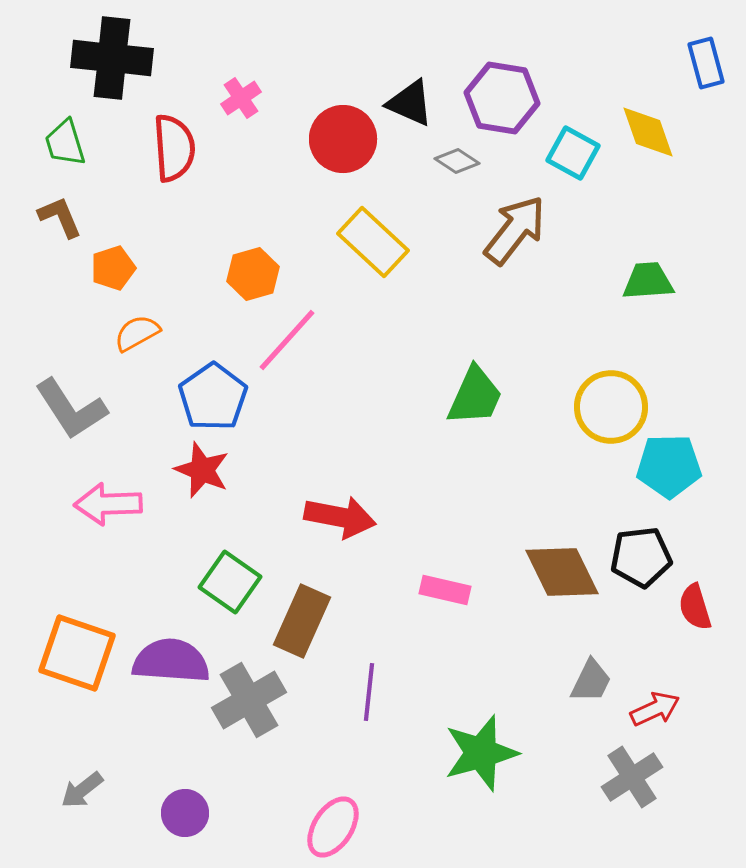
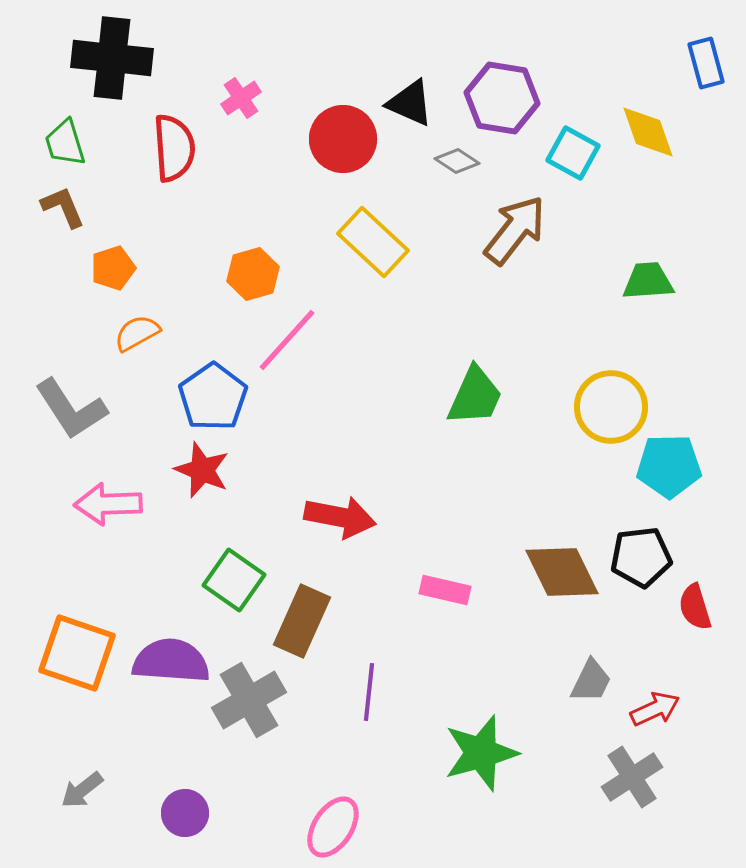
brown L-shape at (60, 217): moved 3 px right, 10 px up
green square at (230, 582): moved 4 px right, 2 px up
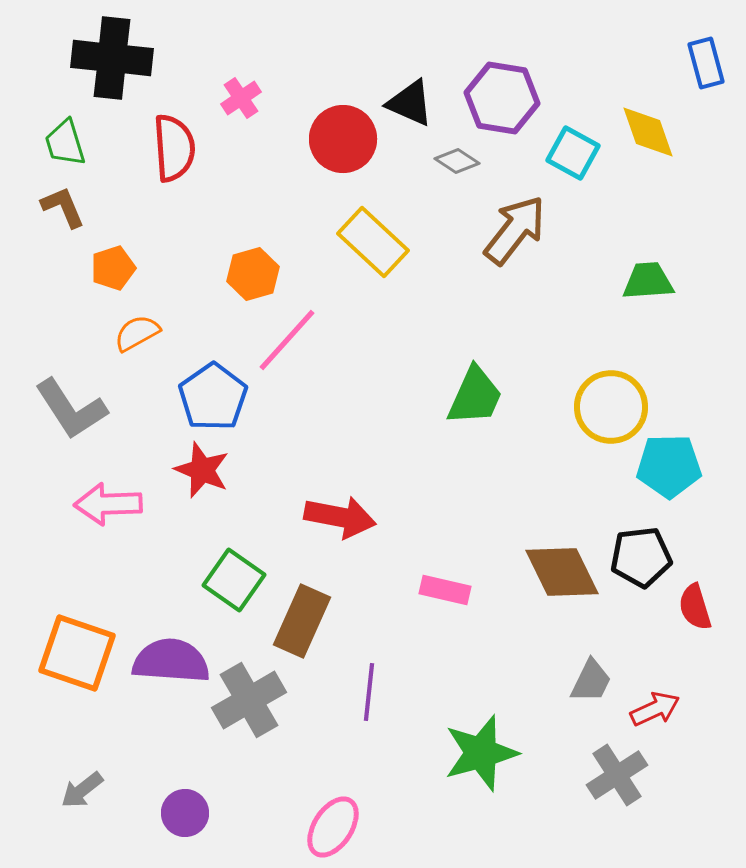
gray cross at (632, 777): moved 15 px left, 2 px up
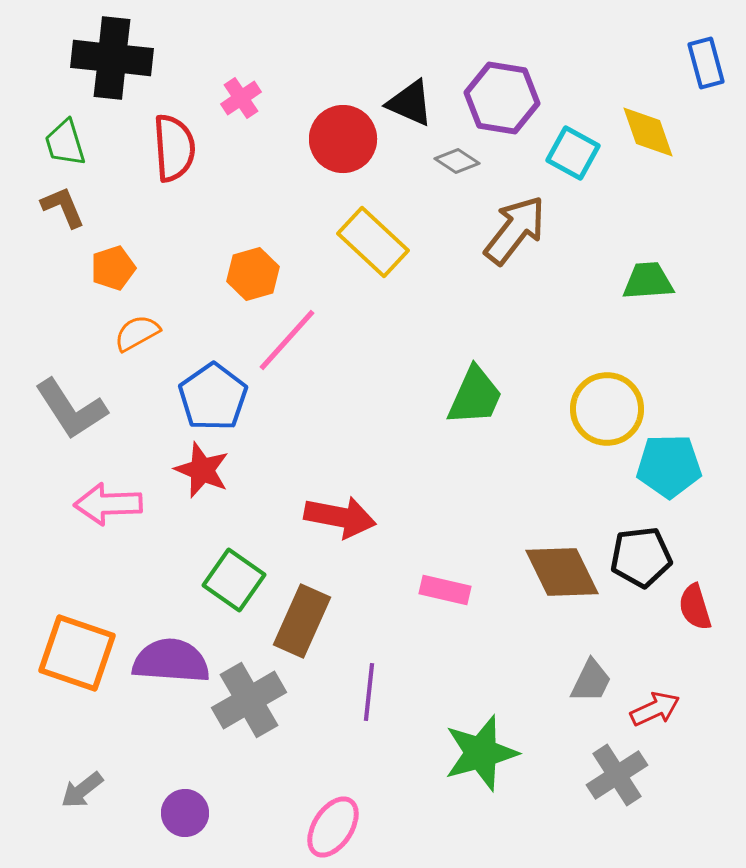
yellow circle at (611, 407): moved 4 px left, 2 px down
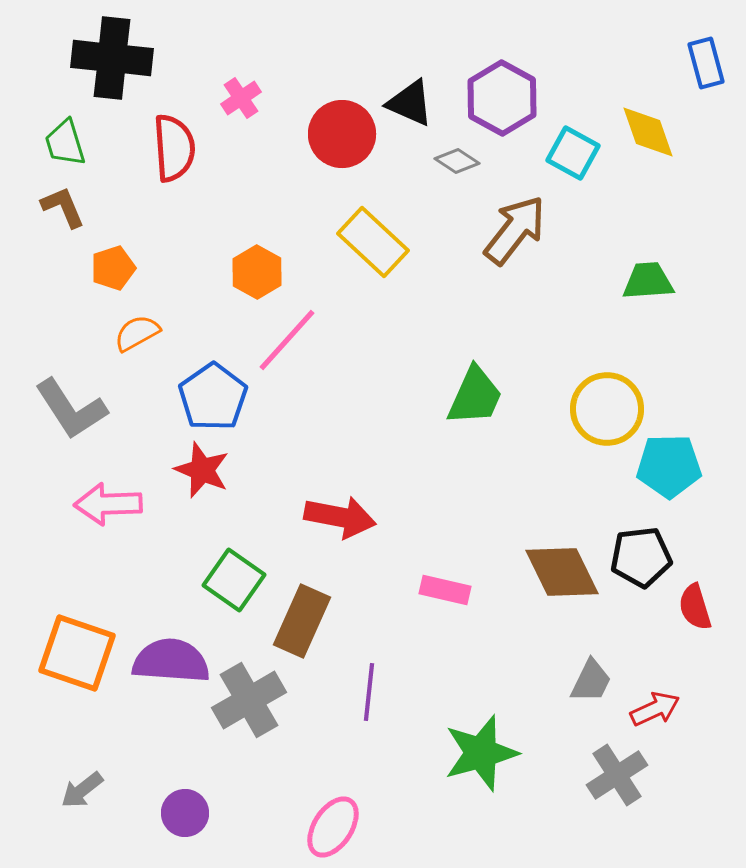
purple hexagon at (502, 98): rotated 20 degrees clockwise
red circle at (343, 139): moved 1 px left, 5 px up
orange hexagon at (253, 274): moved 4 px right, 2 px up; rotated 15 degrees counterclockwise
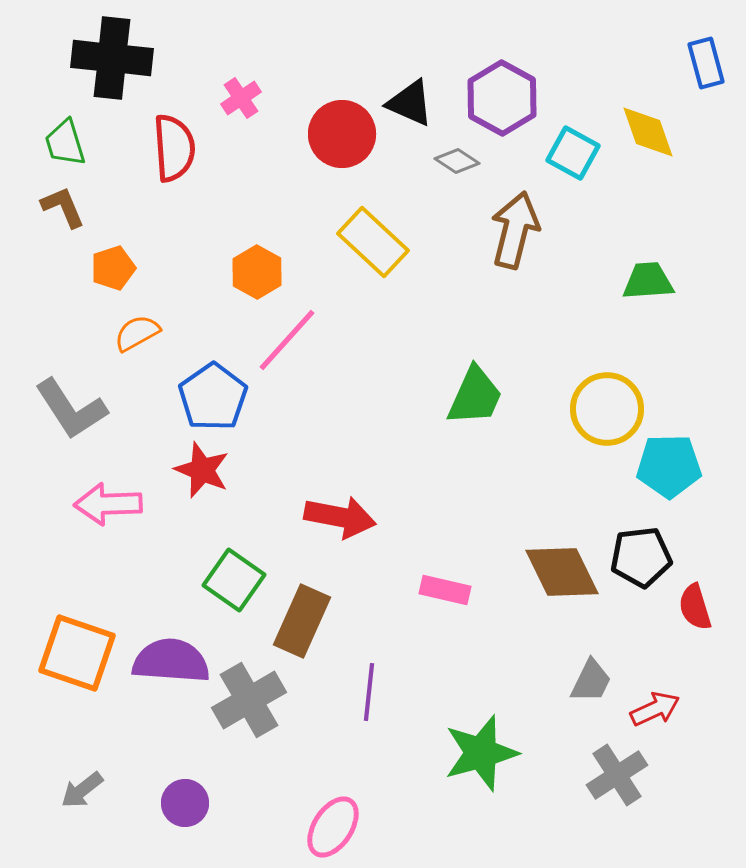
brown arrow at (515, 230): rotated 24 degrees counterclockwise
purple circle at (185, 813): moved 10 px up
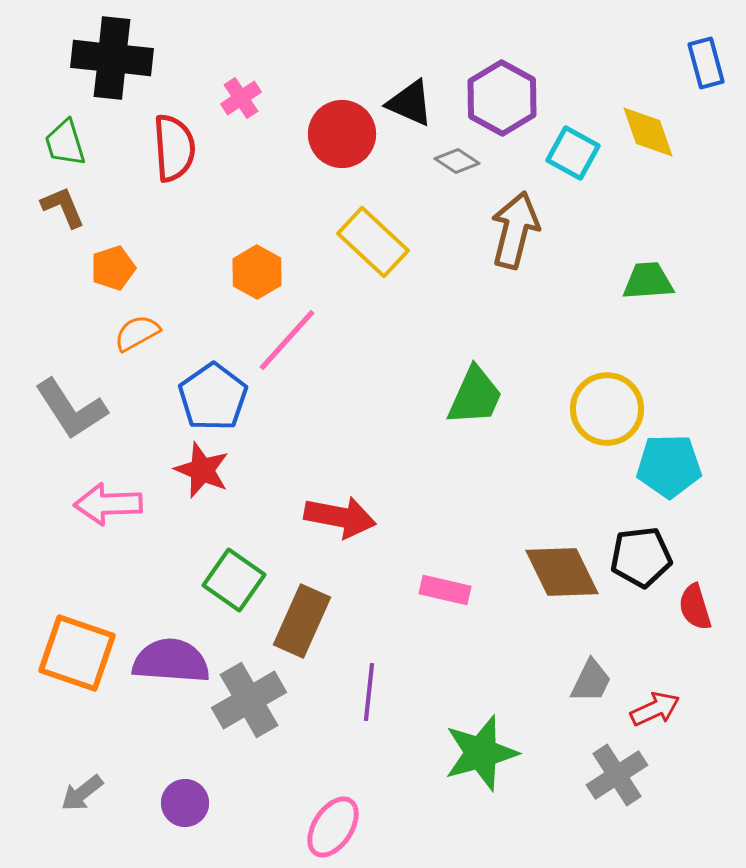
gray arrow at (82, 790): moved 3 px down
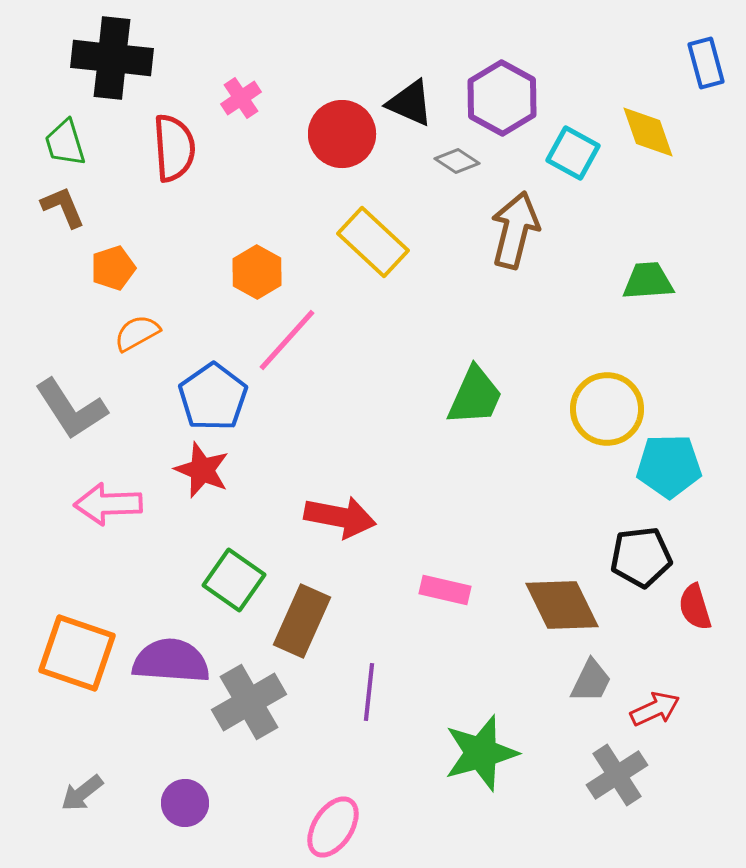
brown diamond at (562, 572): moved 33 px down
gray cross at (249, 700): moved 2 px down
